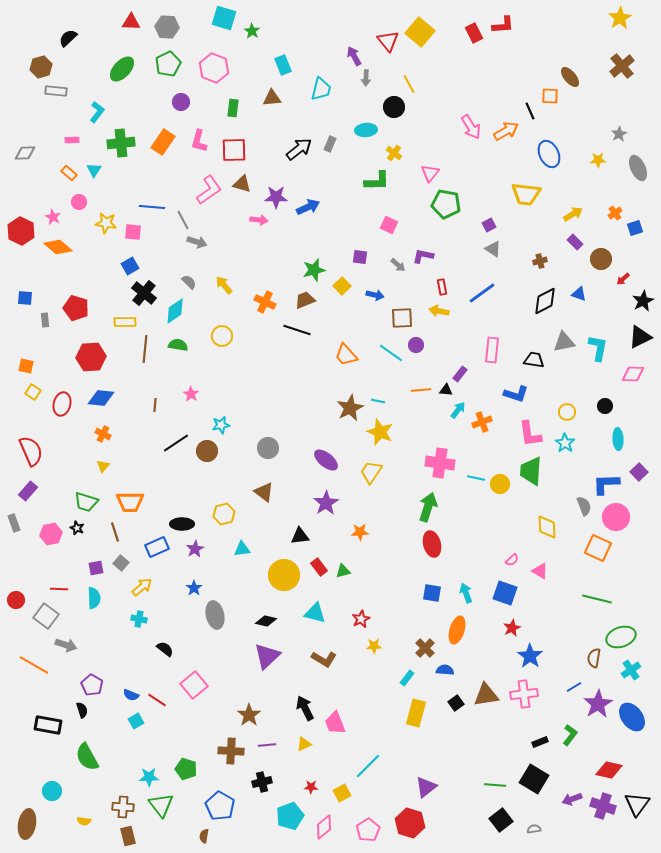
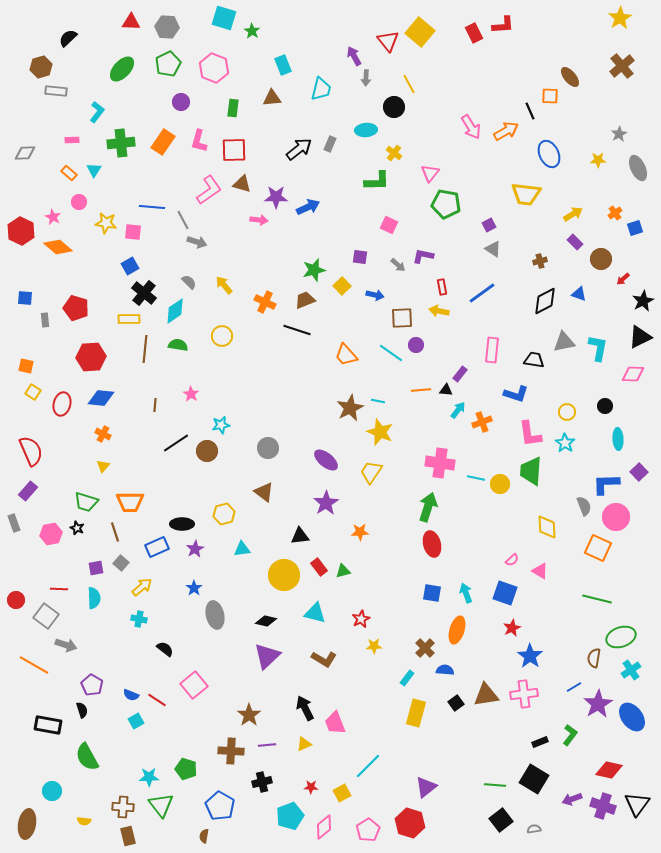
yellow rectangle at (125, 322): moved 4 px right, 3 px up
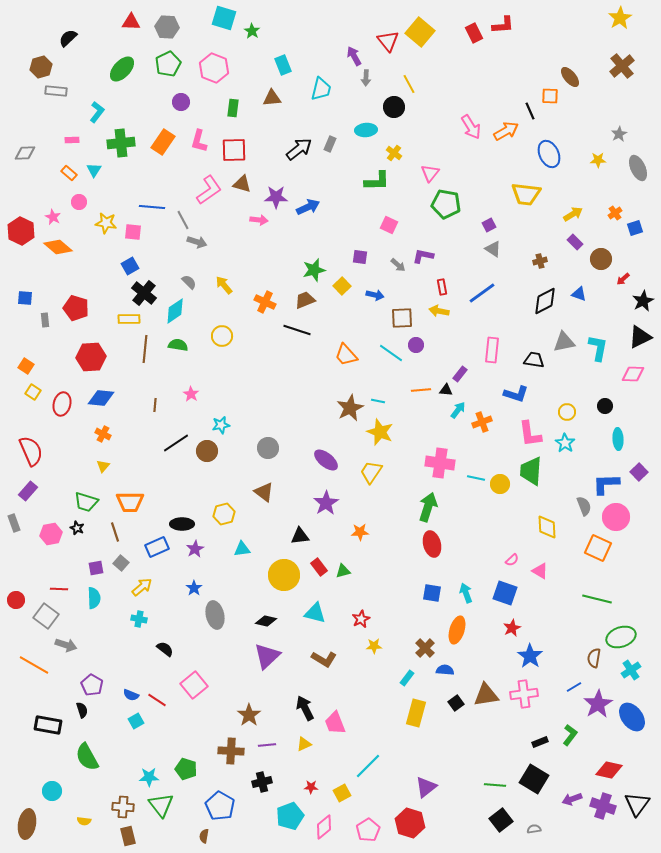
orange square at (26, 366): rotated 21 degrees clockwise
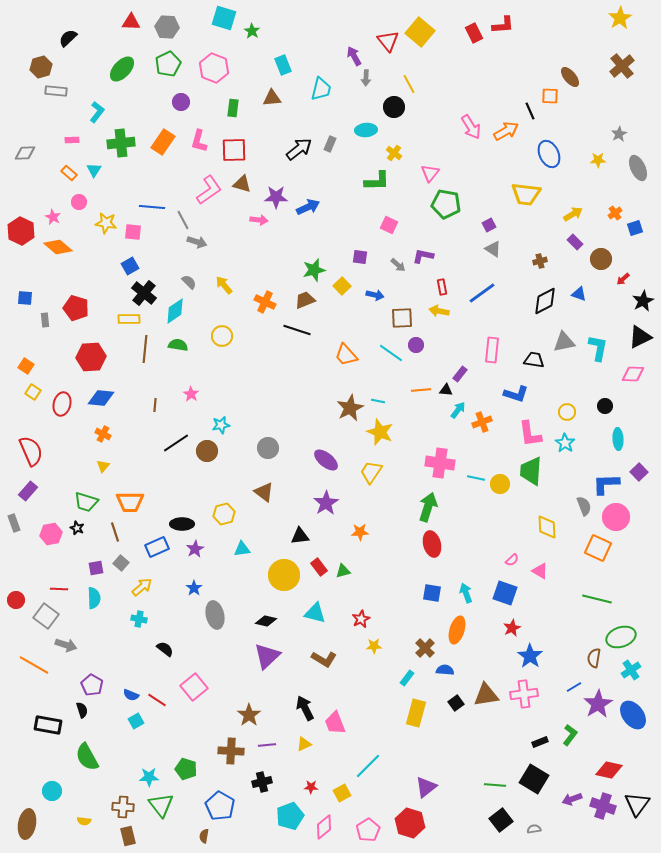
pink square at (194, 685): moved 2 px down
blue ellipse at (632, 717): moved 1 px right, 2 px up
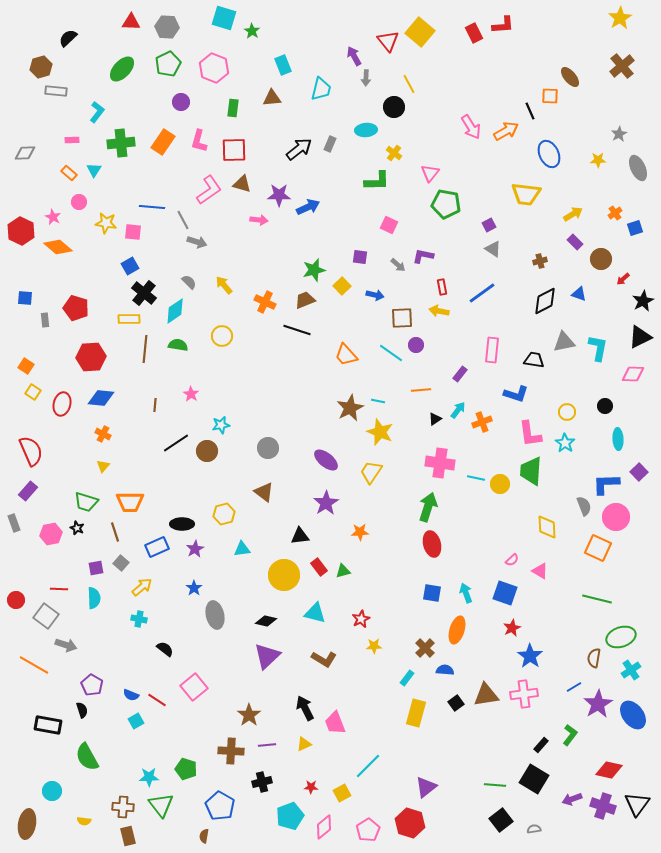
purple star at (276, 197): moved 3 px right, 2 px up
black triangle at (446, 390): moved 11 px left, 29 px down; rotated 40 degrees counterclockwise
black rectangle at (540, 742): moved 1 px right, 3 px down; rotated 28 degrees counterclockwise
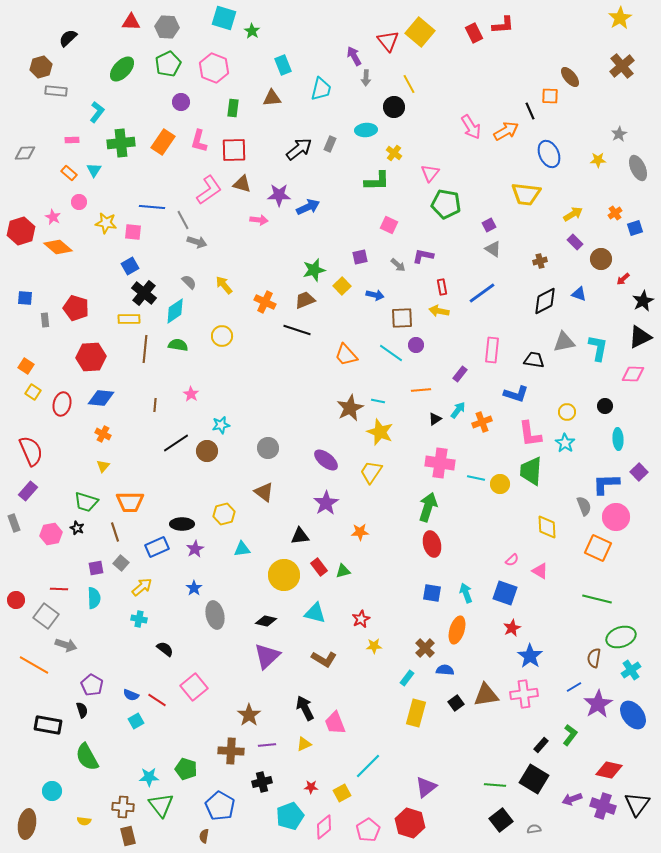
red hexagon at (21, 231): rotated 16 degrees clockwise
purple square at (360, 257): rotated 21 degrees counterclockwise
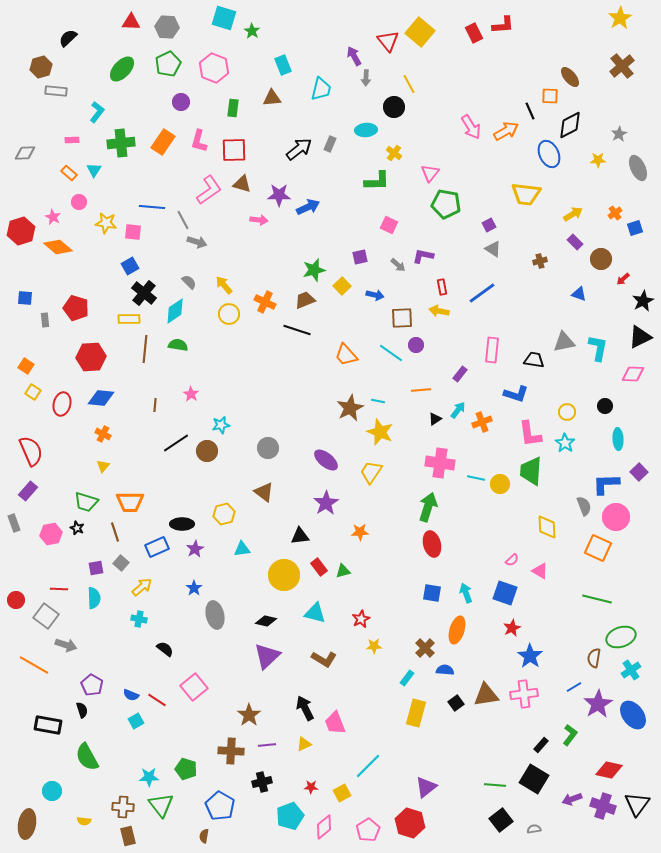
black diamond at (545, 301): moved 25 px right, 176 px up
yellow circle at (222, 336): moved 7 px right, 22 px up
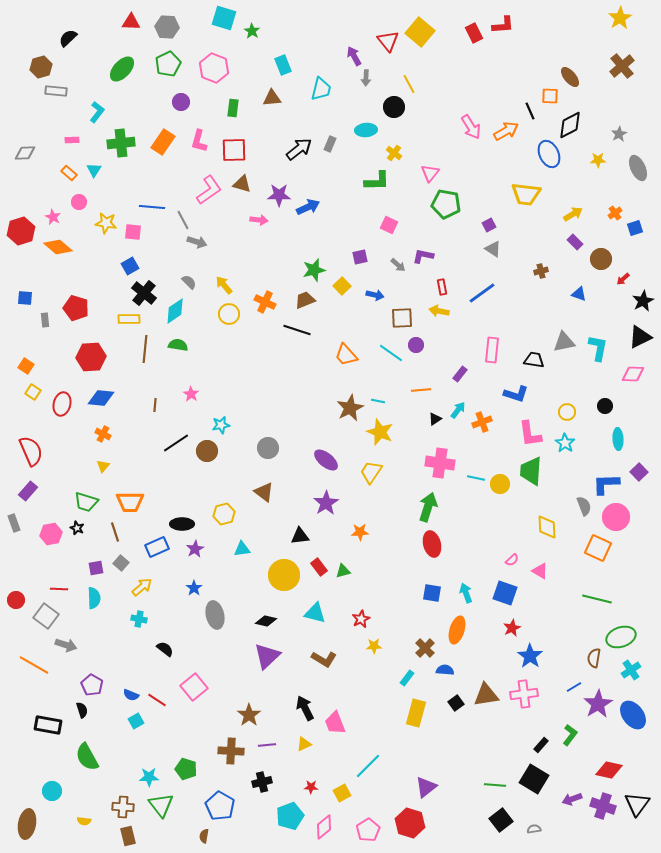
brown cross at (540, 261): moved 1 px right, 10 px down
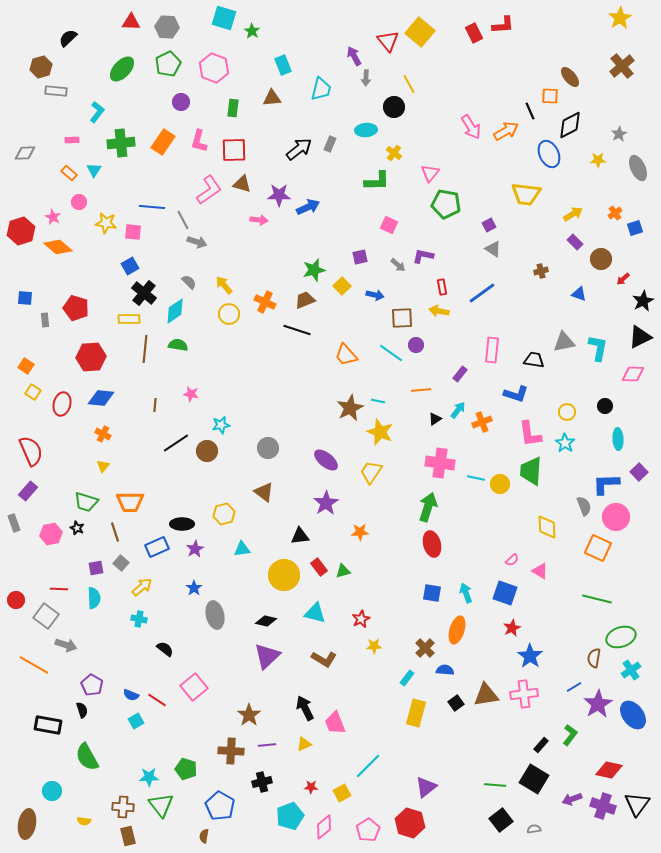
pink star at (191, 394): rotated 21 degrees counterclockwise
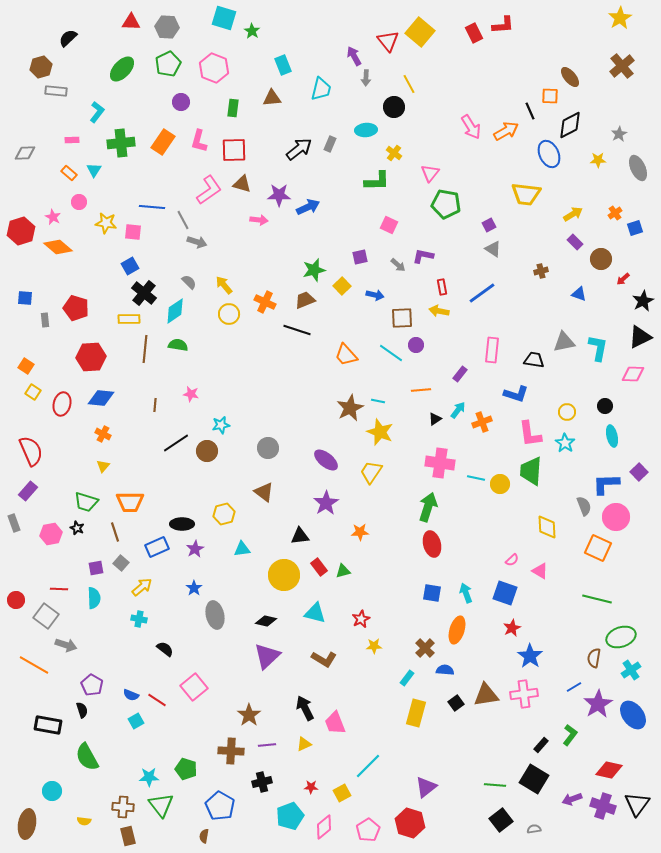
cyan ellipse at (618, 439): moved 6 px left, 3 px up; rotated 10 degrees counterclockwise
